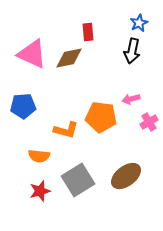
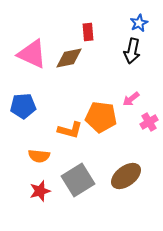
pink arrow: rotated 24 degrees counterclockwise
orange L-shape: moved 4 px right
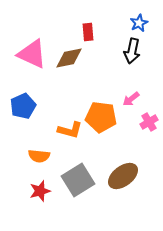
blue pentagon: rotated 20 degrees counterclockwise
brown ellipse: moved 3 px left
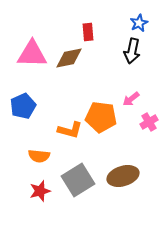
pink triangle: rotated 24 degrees counterclockwise
brown ellipse: rotated 20 degrees clockwise
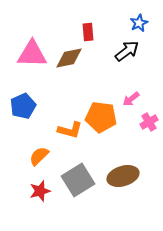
black arrow: moved 5 px left; rotated 140 degrees counterclockwise
orange semicircle: rotated 130 degrees clockwise
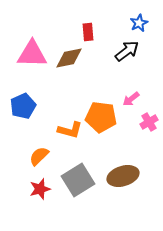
red star: moved 2 px up
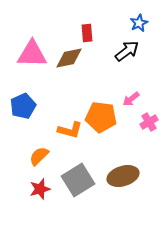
red rectangle: moved 1 px left, 1 px down
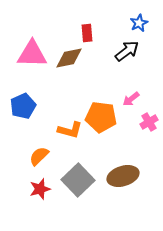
gray square: rotated 12 degrees counterclockwise
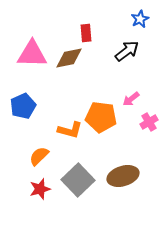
blue star: moved 1 px right, 4 px up
red rectangle: moved 1 px left
